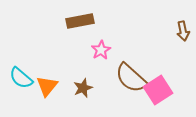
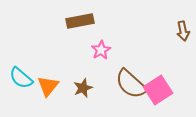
brown semicircle: moved 6 px down
orange triangle: moved 1 px right
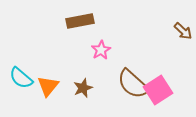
brown arrow: rotated 36 degrees counterclockwise
brown semicircle: moved 2 px right
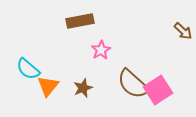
cyan semicircle: moved 7 px right, 9 px up
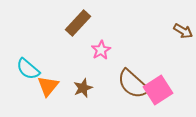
brown rectangle: moved 2 px left, 2 px down; rotated 36 degrees counterclockwise
brown arrow: rotated 12 degrees counterclockwise
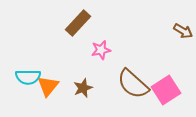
pink star: rotated 18 degrees clockwise
cyan semicircle: moved 8 px down; rotated 40 degrees counterclockwise
pink square: moved 8 px right
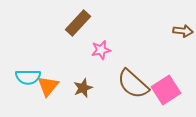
brown arrow: rotated 24 degrees counterclockwise
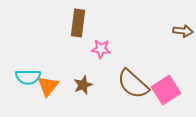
brown rectangle: rotated 36 degrees counterclockwise
pink star: moved 1 px up; rotated 18 degrees clockwise
brown star: moved 3 px up
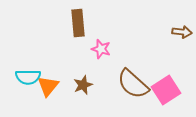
brown rectangle: rotated 12 degrees counterclockwise
brown arrow: moved 1 px left, 1 px down
pink star: rotated 12 degrees clockwise
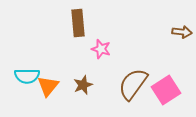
cyan semicircle: moved 1 px left, 1 px up
brown semicircle: rotated 84 degrees clockwise
